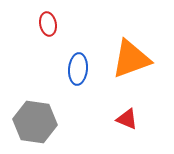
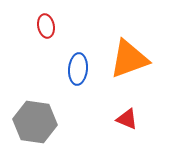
red ellipse: moved 2 px left, 2 px down
orange triangle: moved 2 px left
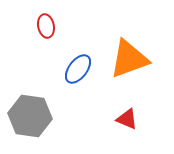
blue ellipse: rotated 32 degrees clockwise
gray hexagon: moved 5 px left, 6 px up
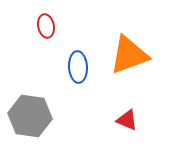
orange triangle: moved 4 px up
blue ellipse: moved 2 px up; rotated 40 degrees counterclockwise
red triangle: moved 1 px down
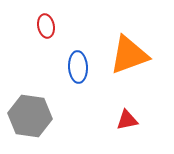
red triangle: rotated 35 degrees counterclockwise
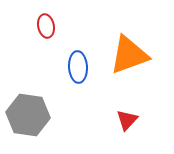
gray hexagon: moved 2 px left, 1 px up
red triangle: rotated 35 degrees counterclockwise
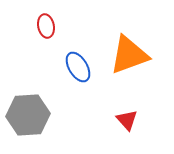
blue ellipse: rotated 28 degrees counterclockwise
gray hexagon: rotated 12 degrees counterclockwise
red triangle: rotated 25 degrees counterclockwise
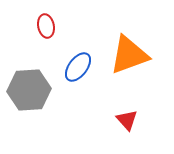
blue ellipse: rotated 68 degrees clockwise
gray hexagon: moved 1 px right, 25 px up
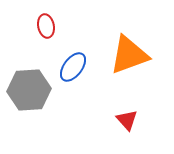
blue ellipse: moved 5 px left
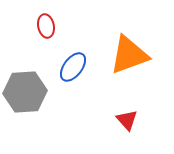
gray hexagon: moved 4 px left, 2 px down
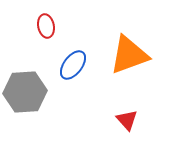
blue ellipse: moved 2 px up
